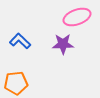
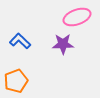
orange pentagon: moved 2 px up; rotated 15 degrees counterclockwise
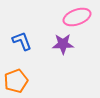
blue L-shape: moved 2 px right; rotated 25 degrees clockwise
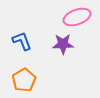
orange pentagon: moved 8 px right, 1 px up; rotated 10 degrees counterclockwise
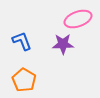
pink ellipse: moved 1 px right, 2 px down
orange pentagon: rotated 10 degrees counterclockwise
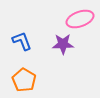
pink ellipse: moved 2 px right
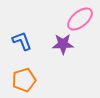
pink ellipse: rotated 20 degrees counterclockwise
orange pentagon: rotated 25 degrees clockwise
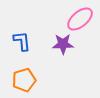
blue L-shape: rotated 15 degrees clockwise
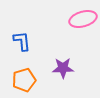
pink ellipse: moved 3 px right; rotated 24 degrees clockwise
purple star: moved 24 px down
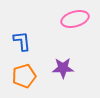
pink ellipse: moved 8 px left
orange pentagon: moved 4 px up
